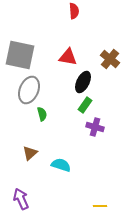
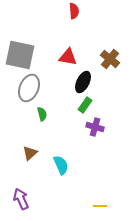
gray ellipse: moved 2 px up
cyan semicircle: rotated 48 degrees clockwise
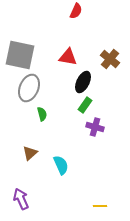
red semicircle: moved 2 px right; rotated 28 degrees clockwise
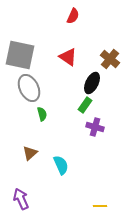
red semicircle: moved 3 px left, 5 px down
red triangle: rotated 24 degrees clockwise
black ellipse: moved 9 px right, 1 px down
gray ellipse: rotated 48 degrees counterclockwise
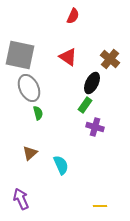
green semicircle: moved 4 px left, 1 px up
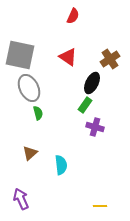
brown cross: rotated 18 degrees clockwise
cyan semicircle: rotated 18 degrees clockwise
